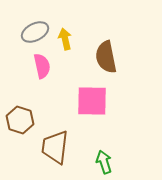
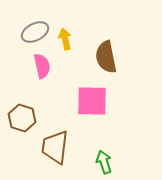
brown hexagon: moved 2 px right, 2 px up
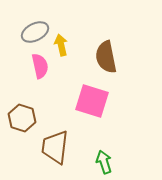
yellow arrow: moved 4 px left, 6 px down
pink semicircle: moved 2 px left
pink square: rotated 16 degrees clockwise
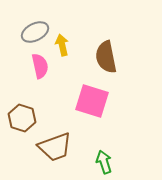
yellow arrow: moved 1 px right
brown trapezoid: rotated 117 degrees counterclockwise
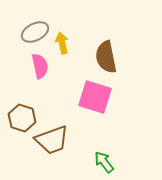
yellow arrow: moved 2 px up
pink square: moved 3 px right, 4 px up
brown trapezoid: moved 3 px left, 7 px up
green arrow: rotated 20 degrees counterclockwise
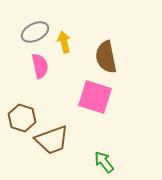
yellow arrow: moved 2 px right, 1 px up
